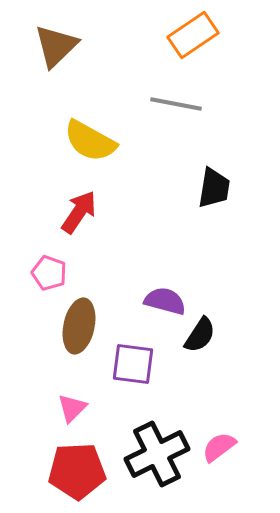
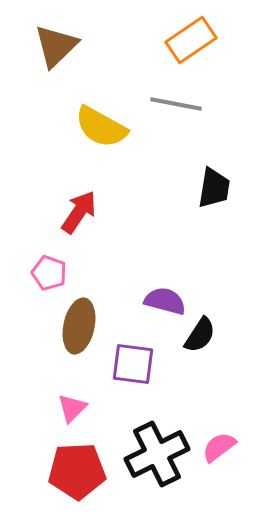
orange rectangle: moved 2 px left, 5 px down
yellow semicircle: moved 11 px right, 14 px up
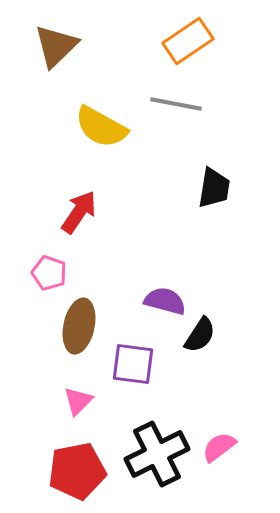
orange rectangle: moved 3 px left, 1 px down
pink triangle: moved 6 px right, 7 px up
red pentagon: rotated 8 degrees counterclockwise
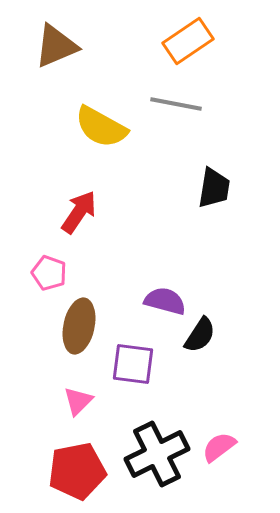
brown triangle: rotated 21 degrees clockwise
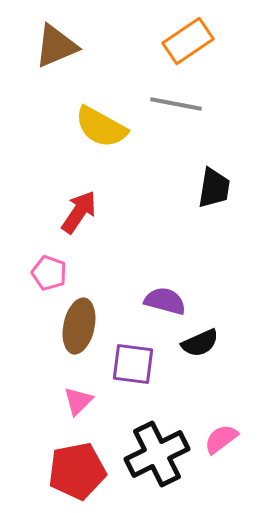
black semicircle: moved 8 px down; rotated 33 degrees clockwise
pink semicircle: moved 2 px right, 8 px up
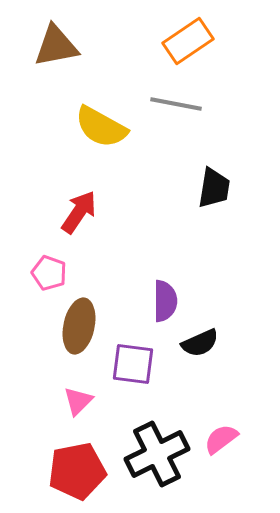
brown triangle: rotated 12 degrees clockwise
purple semicircle: rotated 75 degrees clockwise
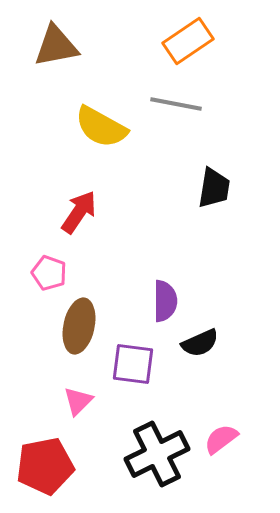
red pentagon: moved 32 px left, 5 px up
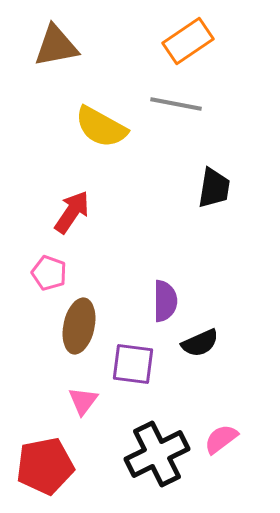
red arrow: moved 7 px left
pink triangle: moved 5 px right; rotated 8 degrees counterclockwise
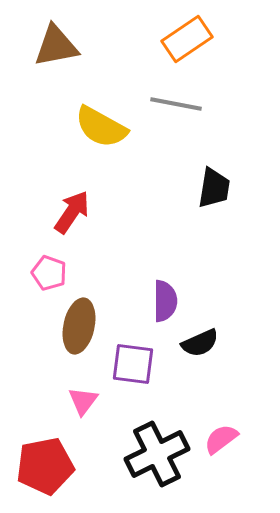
orange rectangle: moved 1 px left, 2 px up
